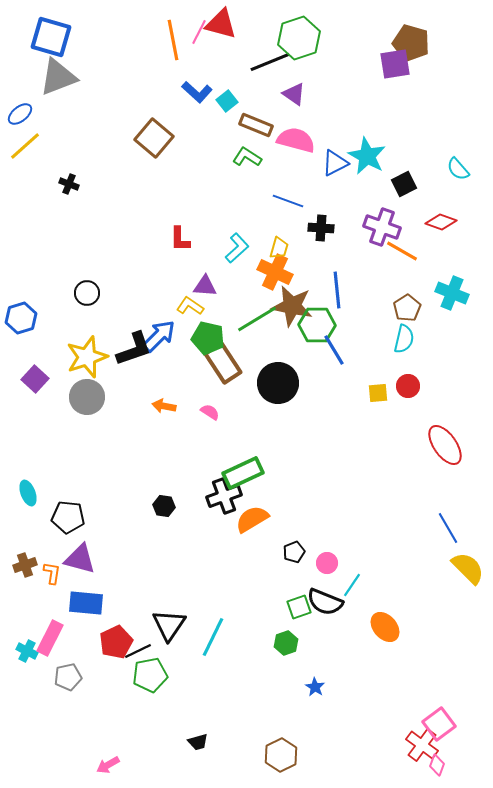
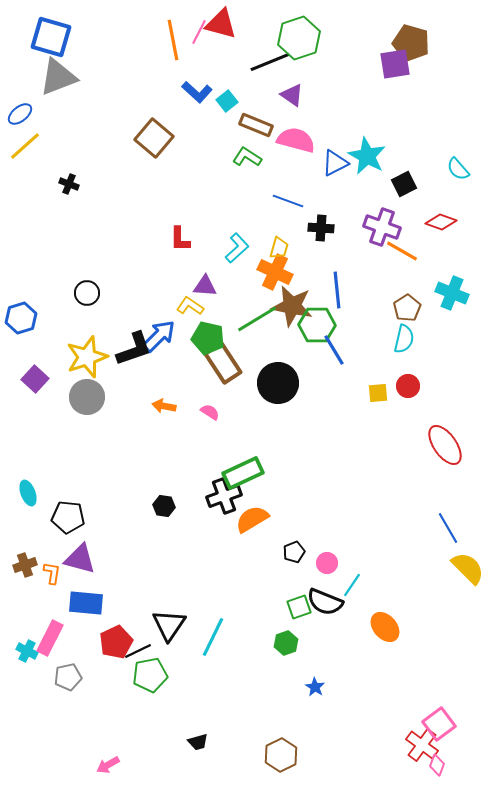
purple triangle at (294, 94): moved 2 px left, 1 px down
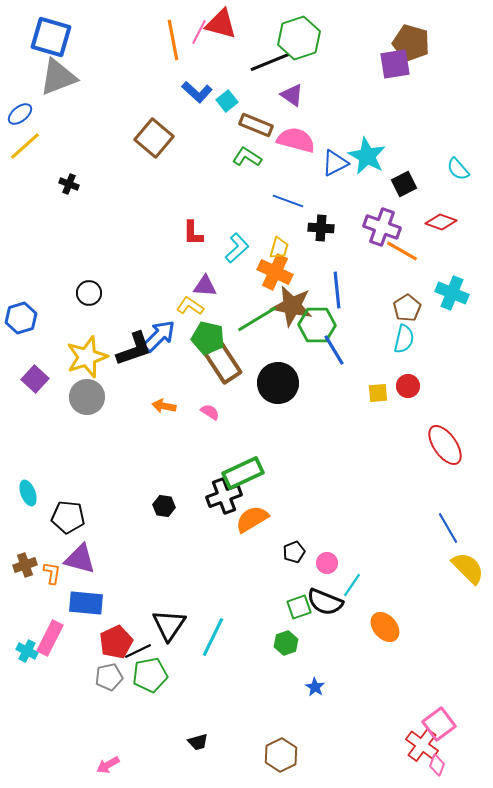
red L-shape at (180, 239): moved 13 px right, 6 px up
black circle at (87, 293): moved 2 px right
gray pentagon at (68, 677): moved 41 px right
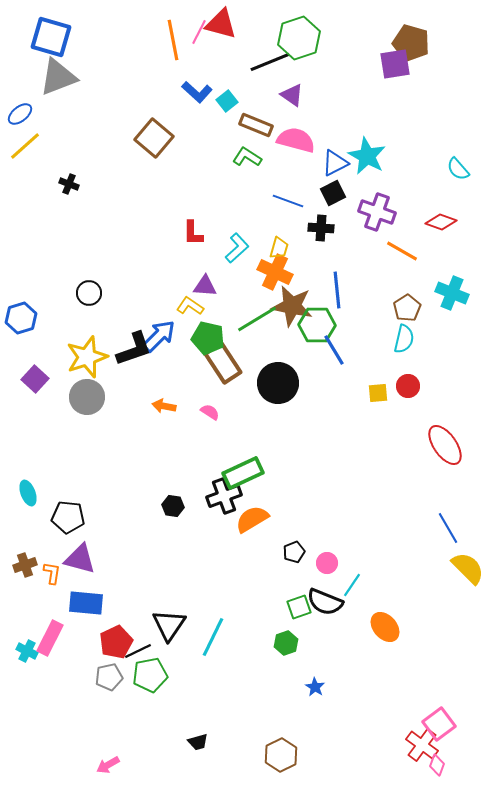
black square at (404, 184): moved 71 px left, 9 px down
purple cross at (382, 227): moved 5 px left, 15 px up
black hexagon at (164, 506): moved 9 px right
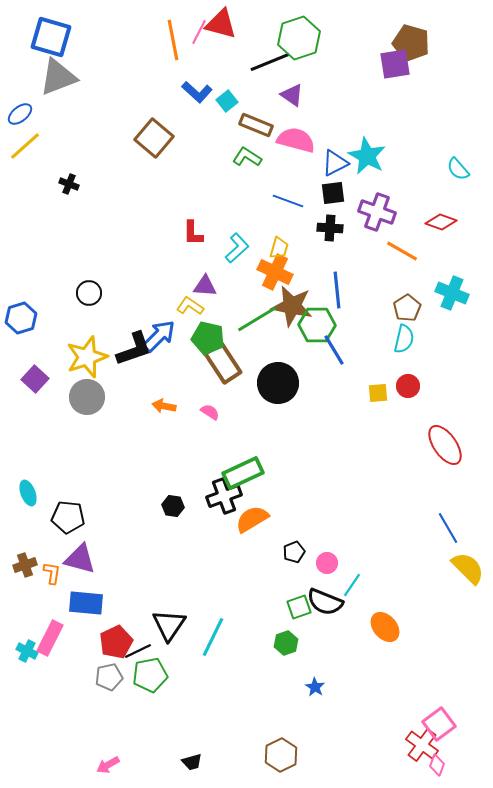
black square at (333, 193): rotated 20 degrees clockwise
black cross at (321, 228): moved 9 px right
black trapezoid at (198, 742): moved 6 px left, 20 px down
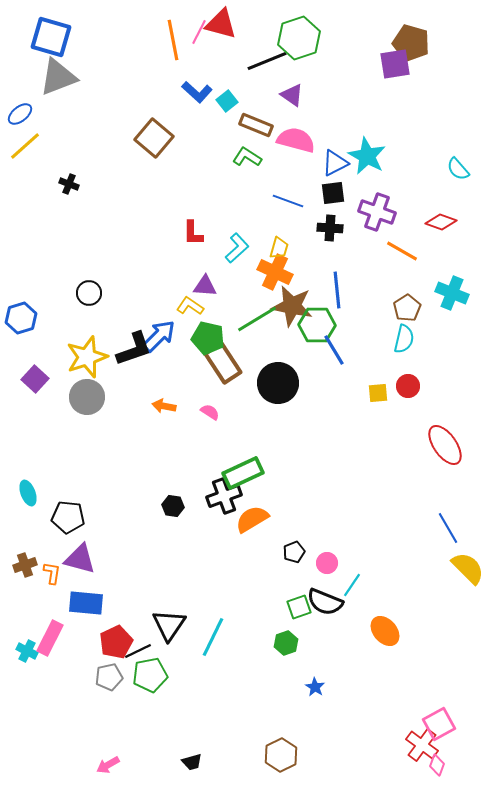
black line at (270, 62): moved 3 px left, 1 px up
orange ellipse at (385, 627): moved 4 px down
pink square at (439, 724): rotated 8 degrees clockwise
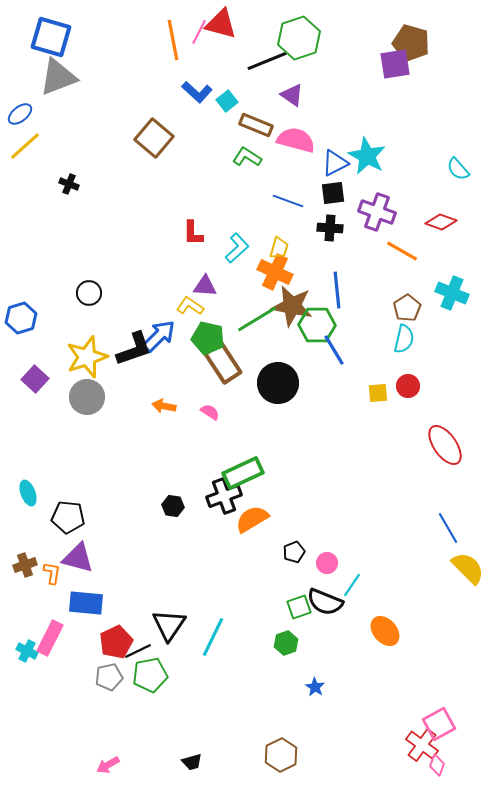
purple triangle at (80, 559): moved 2 px left, 1 px up
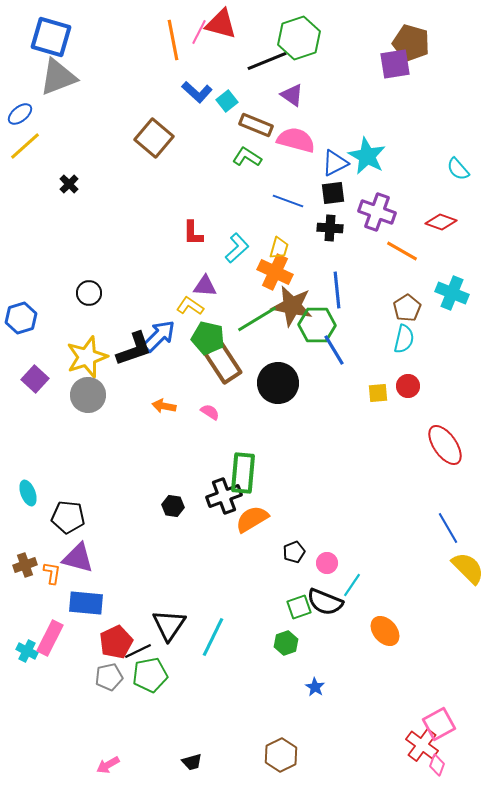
black cross at (69, 184): rotated 24 degrees clockwise
gray circle at (87, 397): moved 1 px right, 2 px up
green rectangle at (243, 473): rotated 60 degrees counterclockwise
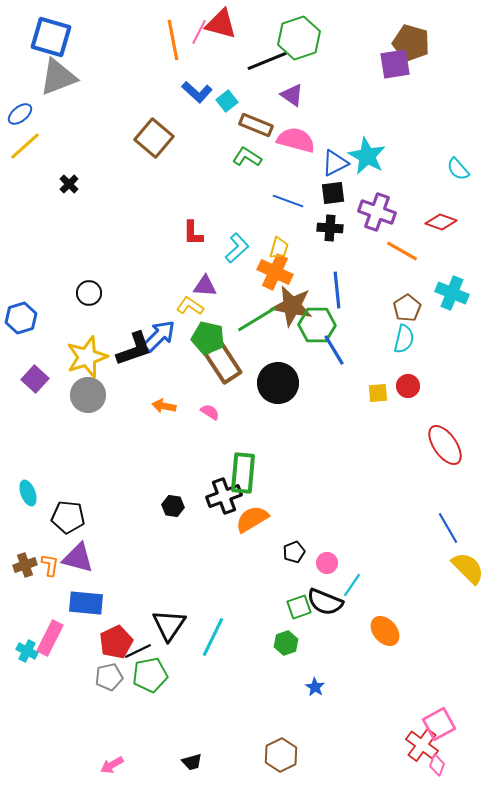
orange L-shape at (52, 573): moved 2 px left, 8 px up
pink arrow at (108, 765): moved 4 px right
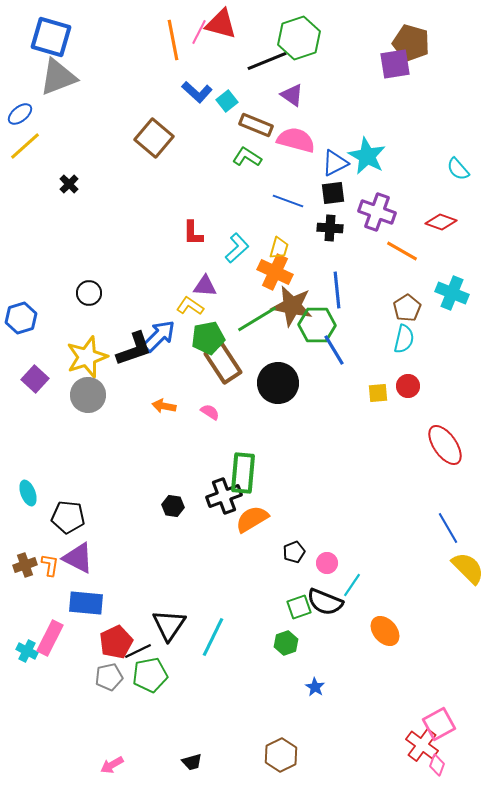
green pentagon at (208, 338): rotated 24 degrees counterclockwise
purple triangle at (78, 558): rotated 12 degrees clockwise
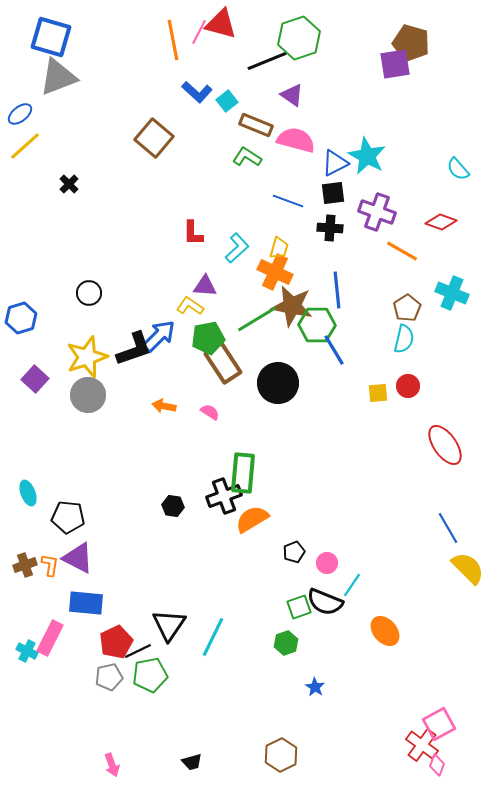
pink arrow at (112, 765): rotated 80 degrees counterclockwise
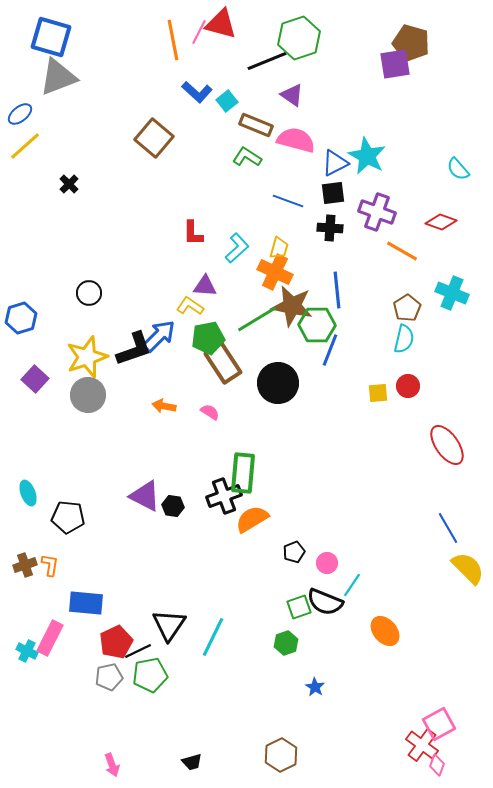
blue line at (334, 350): moved 4 px left; rotated 52 degrees clockwise
red ellipse at (445, 445): moved 2 px right
purple triangle at (78, 558): moved 67 px right, 62 px up
